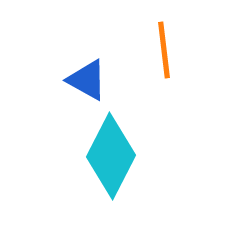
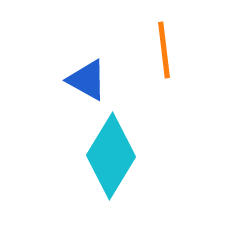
cyan diamond: rotated 4 degrees clockwise
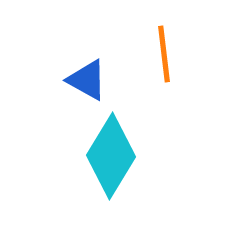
orange line: moved 4 px down
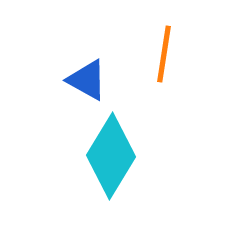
orange line: rotated 16 degrees clockwise
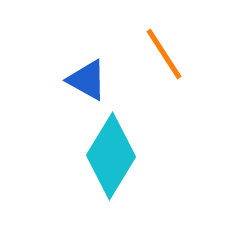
orange line: rotated 42 degrees counterclockwise
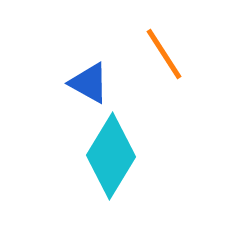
blue triangle: moved 2 px right, 3 px down
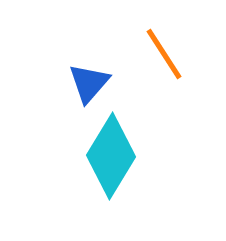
blue triangle: rotated 42 degrees clockwise
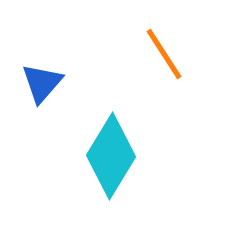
blue triangle: moved 47 px left
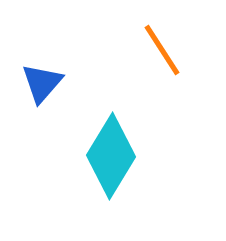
orange line: moved 2 px left, 4 px up
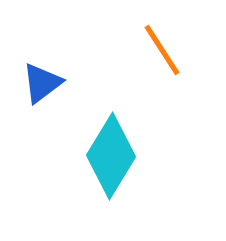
blue triangle: rotated 12 degrees clockwise
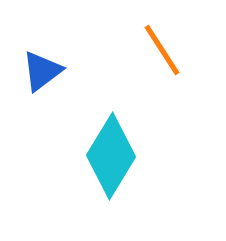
blue triangle: moved 12 px up
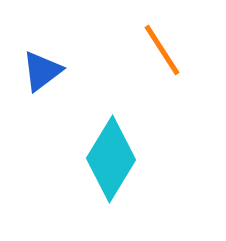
cyan diamond: moved 3 px down
